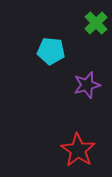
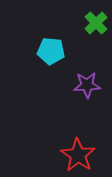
purple star: rotated 12 degrees clockwise
red star: moved 5 px down
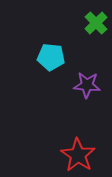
cyan pentagon: moved 6 px down
purple star: rotated 8 degrees clockwise
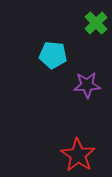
cyan pentagon: moved 2 px right, 2 px up
purple star: rotated 8 degrees counterclockwise
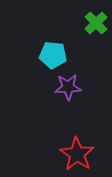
purple star: moved 19 px left, 2 px down
red star: moved 1 px left, 1 px up
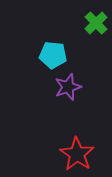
purple star: rotated 16 degrees counterclockwise
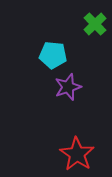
green cross: moved 1 px left, 1 px down
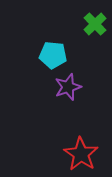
red star: moved 4 px right
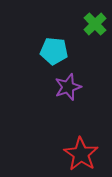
cyan pentagon: moved 1 px right, 4 px up
